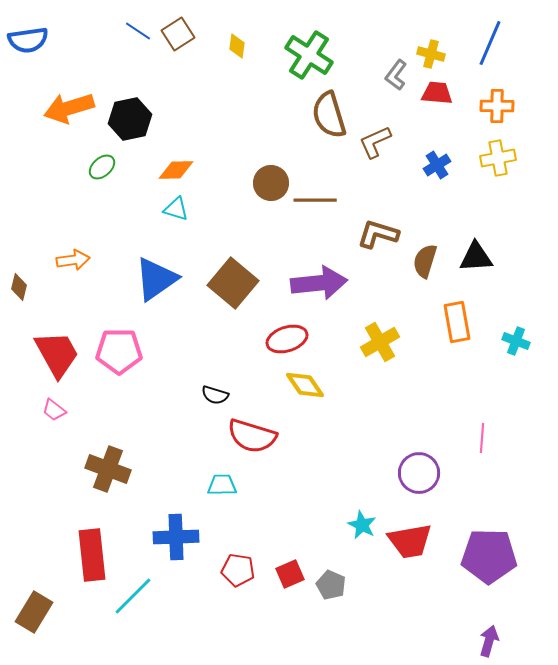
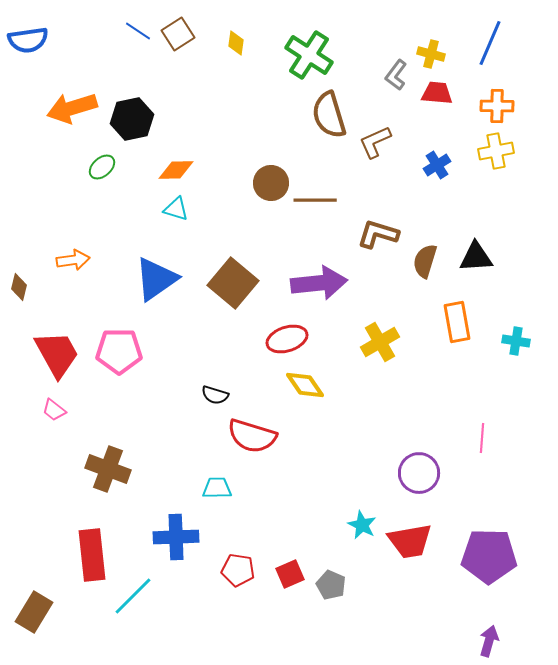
yellow diamond at (237, 46): moved 1 px left, 3 px up
orange arrow at (69, 108): moved 3 px right
black hexagon at (130, 119): moved 2 px right
yellow cross at (498, 158): moved 2 px left, 7 px up
cyan cross at (516, 341): rotated 12 degrees counterclockwise
cyan trapezoid at (222, 485): moved 5 px left, 3 px down
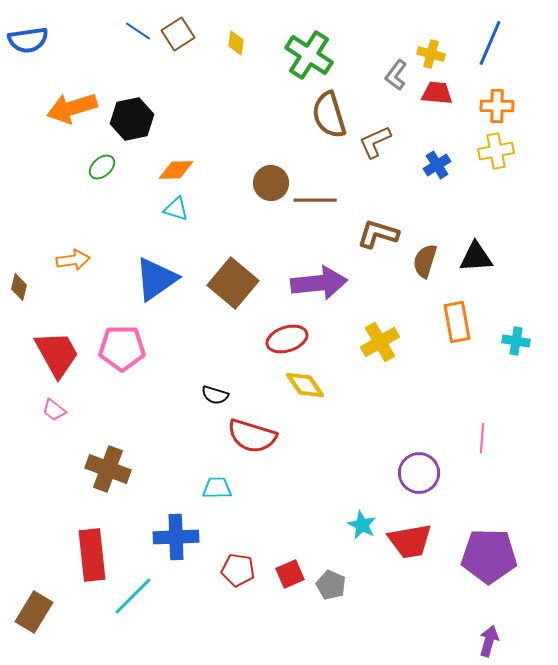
pink pentagon at (119, 351): moved 3 px right, 3 px up
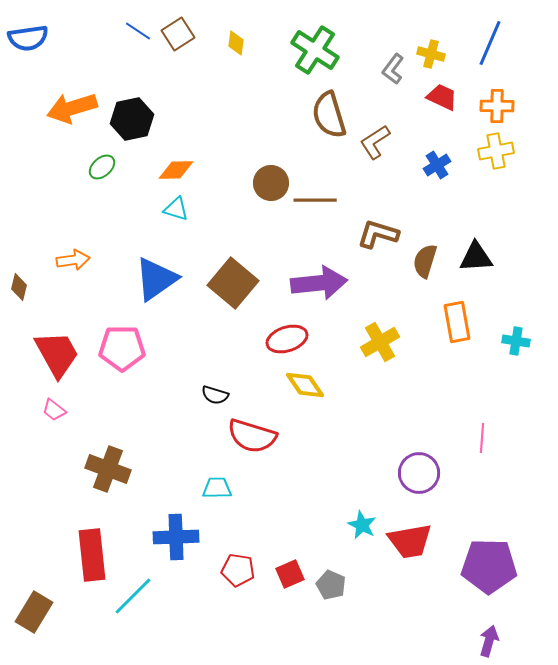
blue semicircle at (28, 40): moved 2 px up
green cross at (309, 55): moved 6 px right, 5 px up
gray L-shape at (396, 75): moved 3 px left, 6 px up
red trapezoid at (437, 93): moved 5 px right, 4 px down; rotated 20 degrees clockwise
brown L-shape at (375, 142): rotated 9 degrees counterclockwise
purple pentagon at (489, 556): moved 10 px down
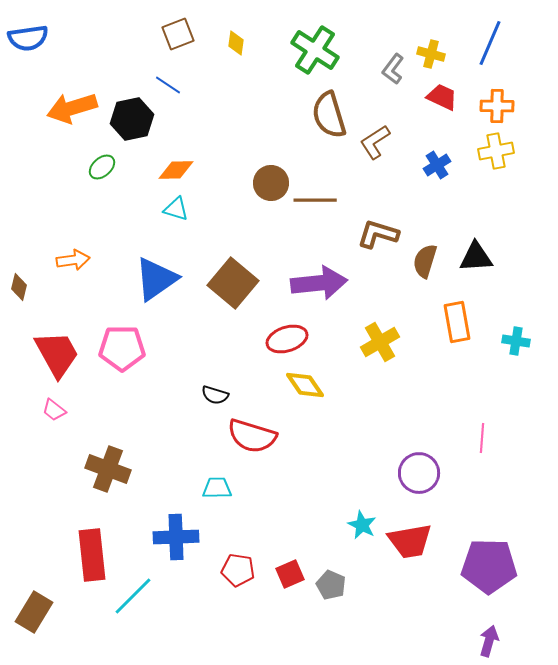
blue line at (138, 31): moved 30 px right, 54 px down
brown square at (178, 34): rotated 12 degrees clockwise
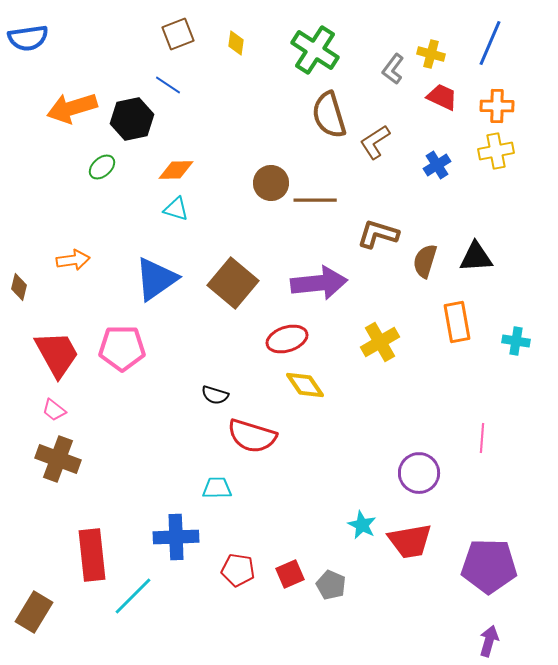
brown cross at (108, 469): moved 50 px left, 10 px up
